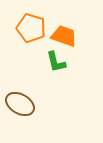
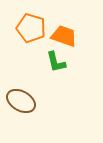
brown ellipse: moved 1 px right, 3 px up
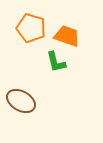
orange trapezoid: moved 3 px right
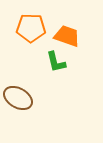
orange pentagon: rotated 16 degrees counterclockwise
brown ellipse: moved 3 px left, 3 px up
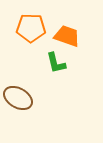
green L-shape: moved 1 px down
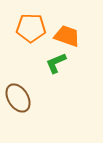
green L-shape: rotated 80 degrees clockwise
brown ellipse: rotated 28 degrees clockwise
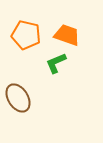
orange pentagon: moved 5 px left, 7 px down; rotated 12 degrees clockwise
orange trapezoid: moved 1 px up
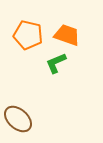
orange pentagon: moved 2 px right
brown ellipse: moved 21 px down; rotated 16 degrees counterclockwise
